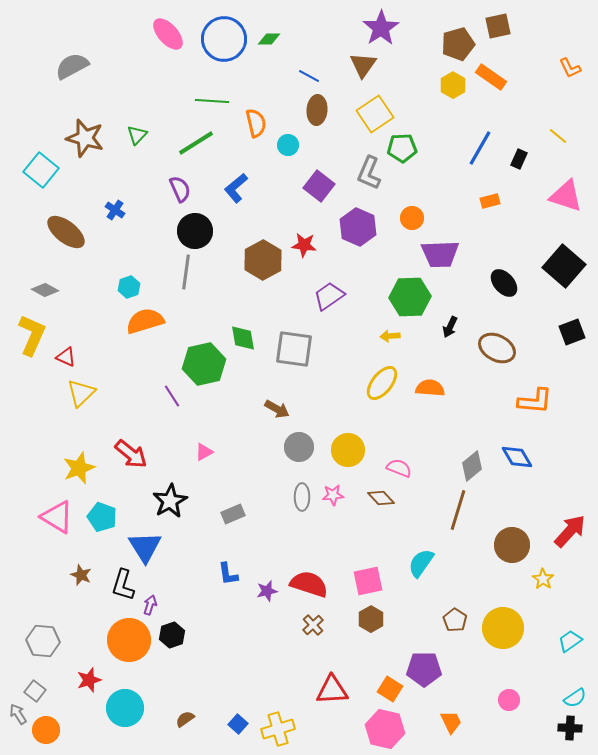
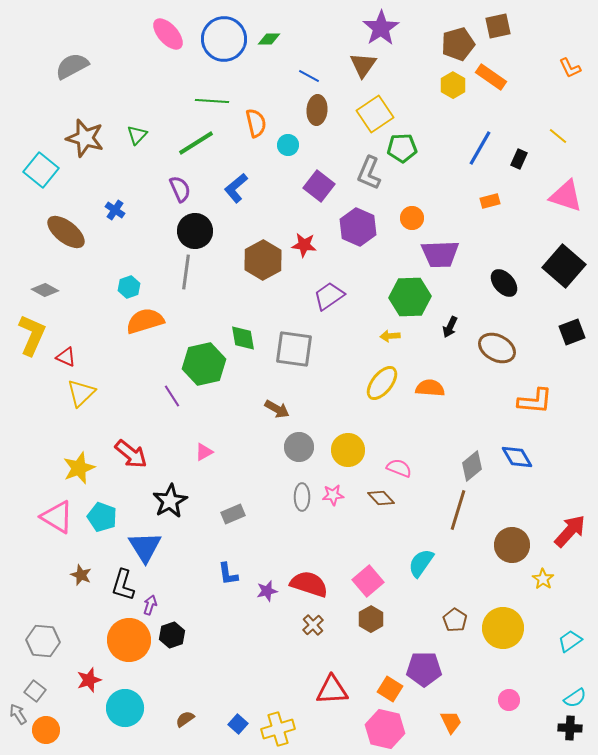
pink square at (368, 581): rotated 28 degrees counterclockwise
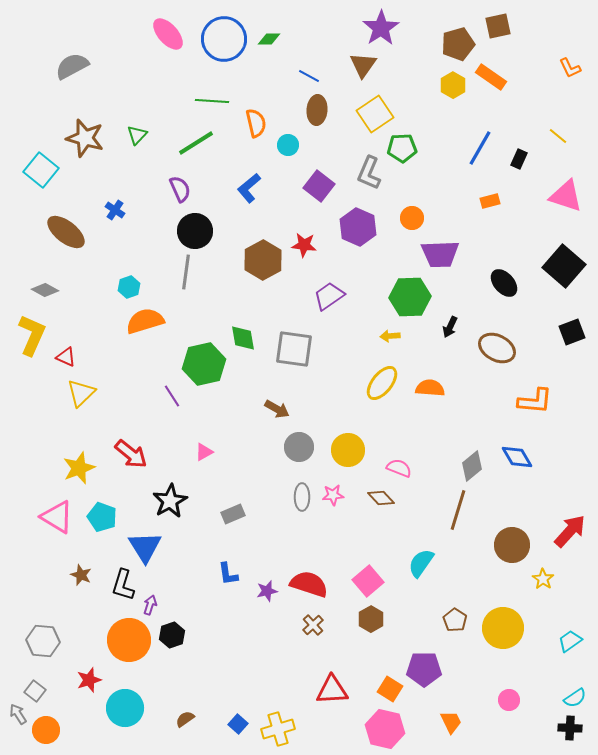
blue L-shape at (236, 188): moved 13 px right
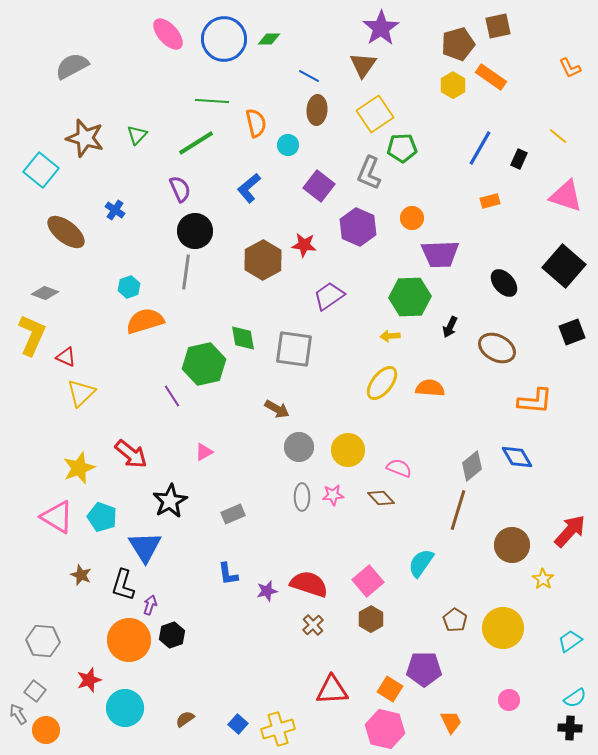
gray diamond at (45, 290): moved 3 px down; rotated 8 degrees counterclockwise
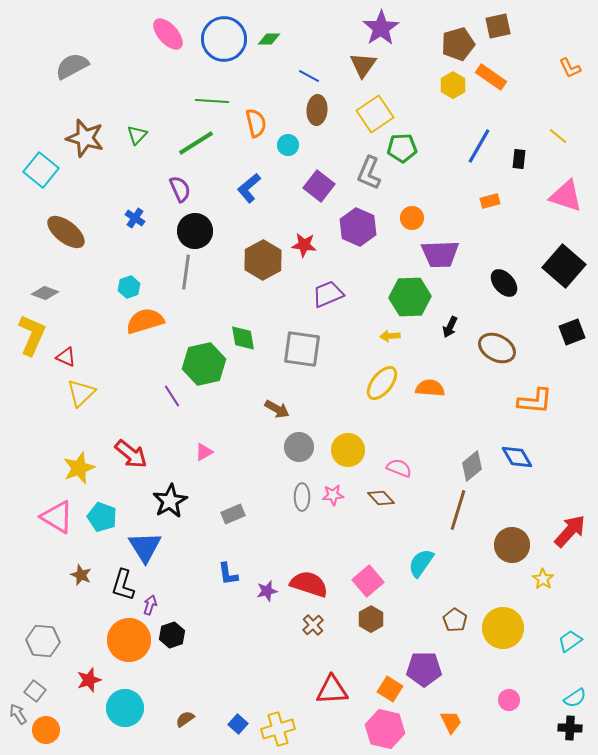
blue line at (480, 148): moved 1 px left, 2 px up
black rectangle at (519, 159): rotated 18 degrees counterclockwise
blue cross at (115, 210): moved 20 px right, 8 px down
purple trapezoid at (329, 296): moved 1 px left, 2 px up; rotated 12 degrees clockwise
gray square at (294, 349): moved 8 px right
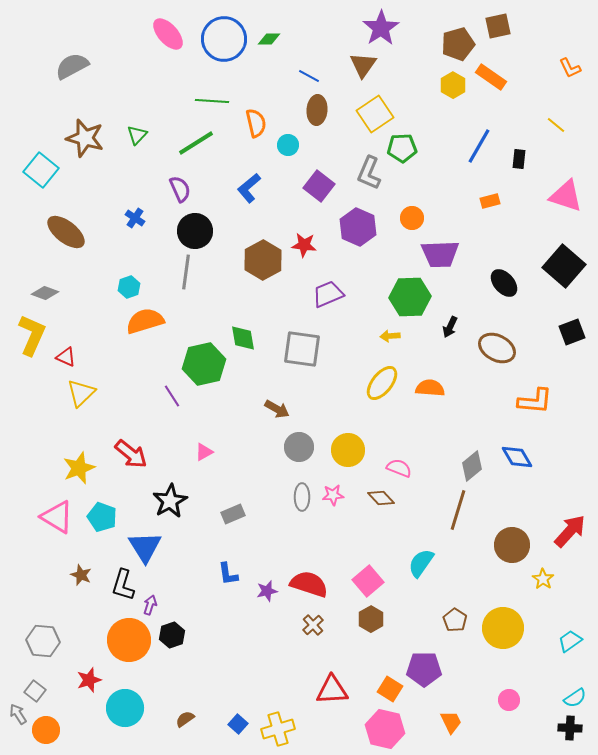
yellow line at (558, 136): moved 2 px left, 11 px up
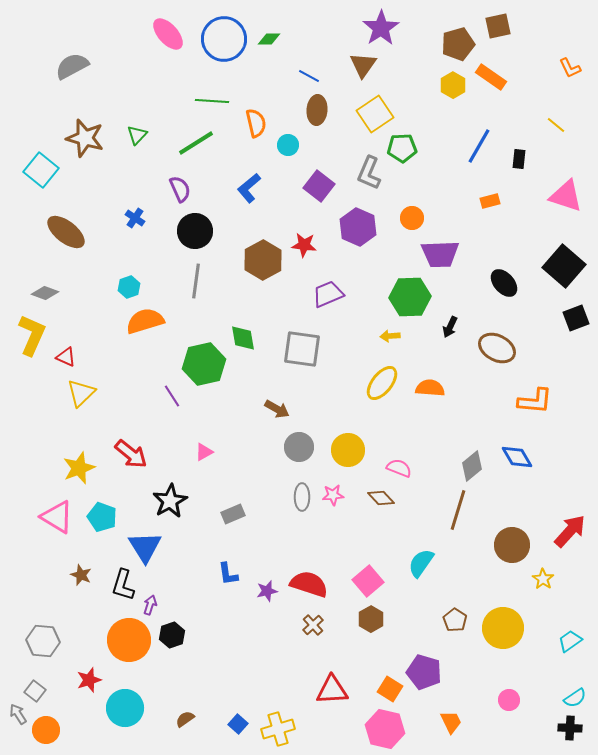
gray line at (186, 272): moved 10 px right, 9 px down
black square at (572, 332): moved 4 px right, 14 px up
purple pentagon at (424, 669): moved 3 px down; rotated 16 degrees clockwise
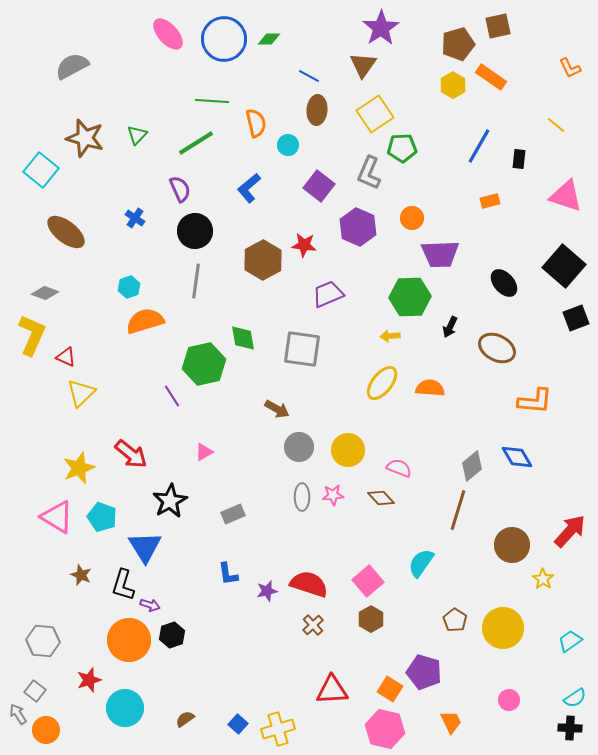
purple arrow at (150, 605): rotated 90 degrees clockwise
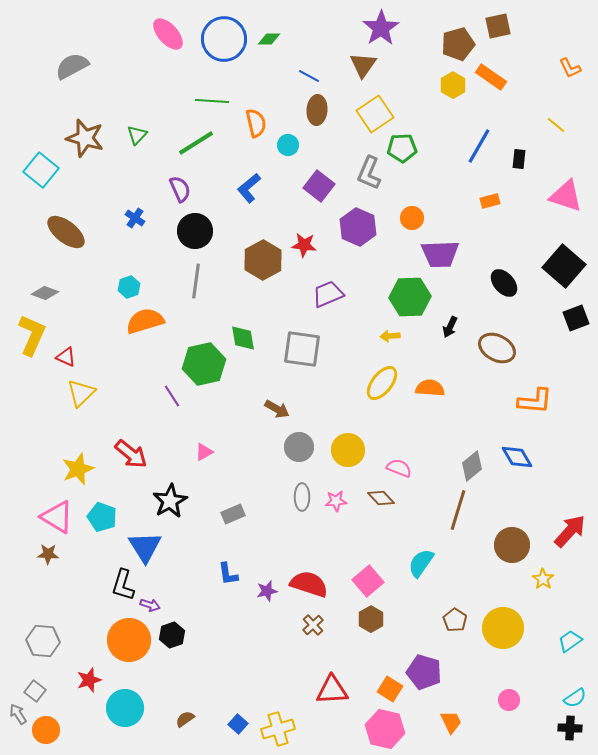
yellow star at (79, 468): moved 1 px left, 1 px down
pink star at (333, 495): moved 3 px right, 6 px down
brown star at (81, 575): moved 33 px left, 21 px up; rotated 20 degrees counterclockwise
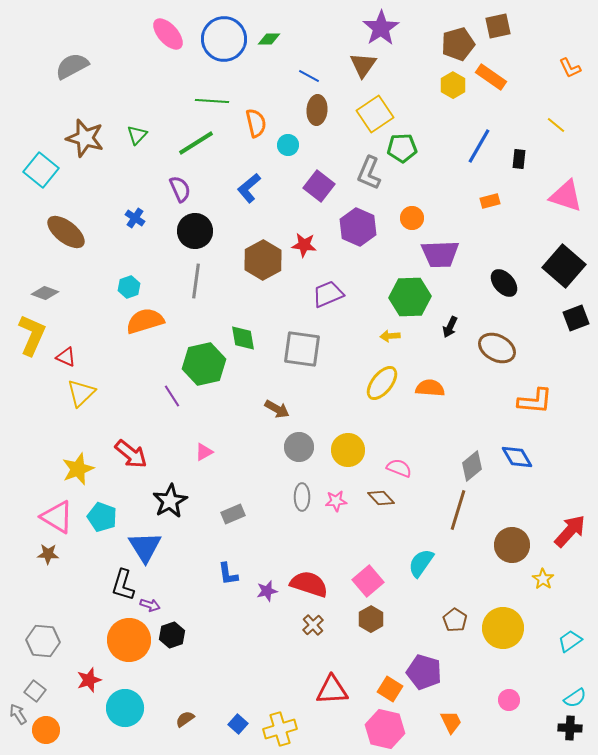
yellow cross at (278, 729): moved 2 px right
